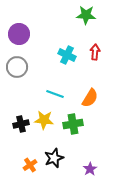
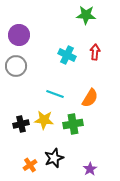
purple circle: moved 1 px down
gray circle: moved 1 px left, 1 px up
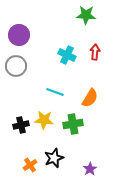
cyan line: moved 2 px up
black cross: moved 1 px down
